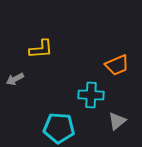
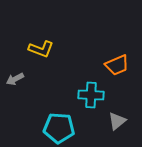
yellow L-shape: rotated 25 degrees clockwise
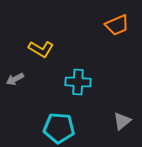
yellow L-shape: rotated 10 degrees clockwise
orange trapezoid: moved 40 px up
cyan cross: moved 13 px left, 13 px up
gray triangle: moved 5 px right
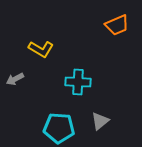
gray triangle: moved 22 px left
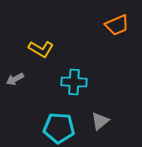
cyan cross: moved 4 px left
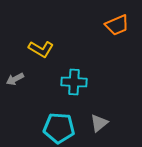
gray triangle: moved 1 px left, 2 px down
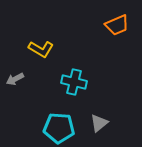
cyan cross: rotated 10 degrees clockwise
